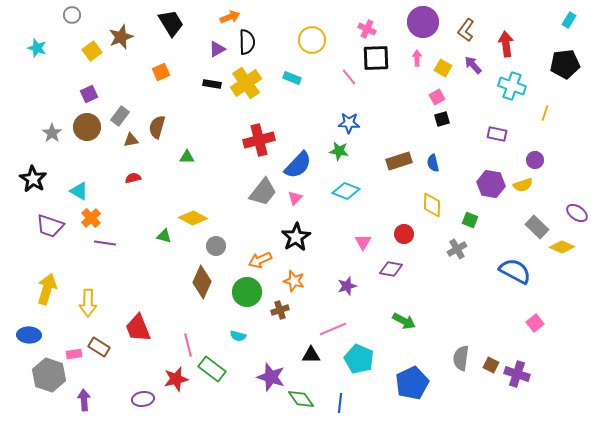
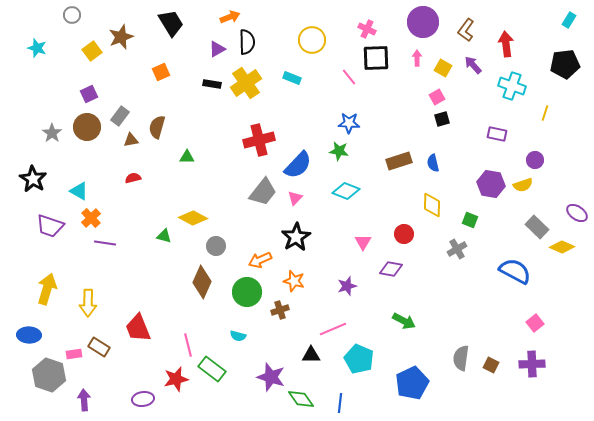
purple cross at (517, 374): moved 15 px right, 10 px up; rotated 20 degrees counterclockwise
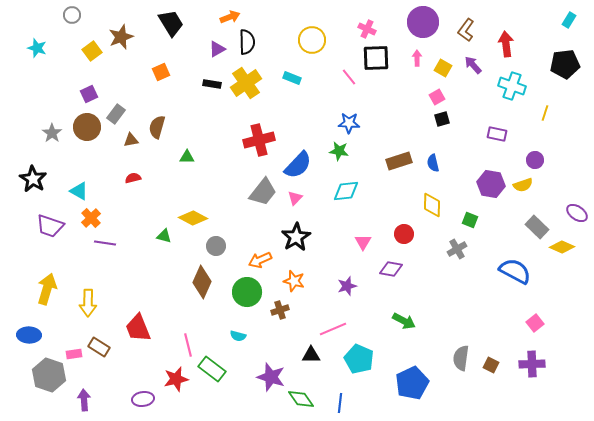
gray rectangle at (120, 116): moved 4 px left, 2 px up
cyan diamond at (346, 191): rotated 28 degrees counterclockwise
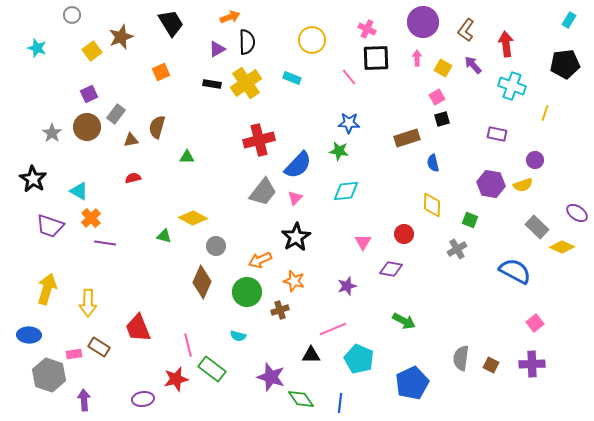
brown rectangle at (399, 161): moved 8 px right, 23 px up
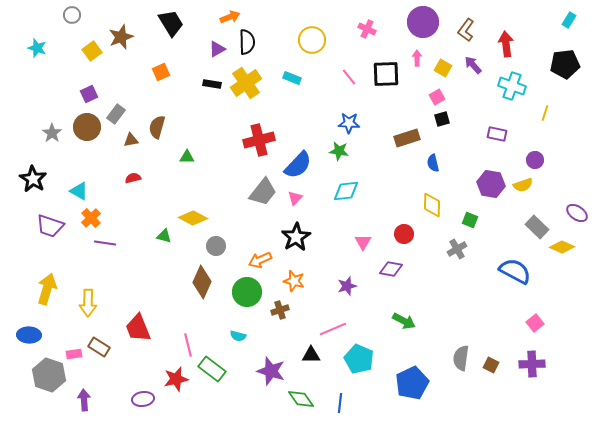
black square at (376, 58): moved 10 px right, 16 px down
purple star at (271, 377): moved 6 px up
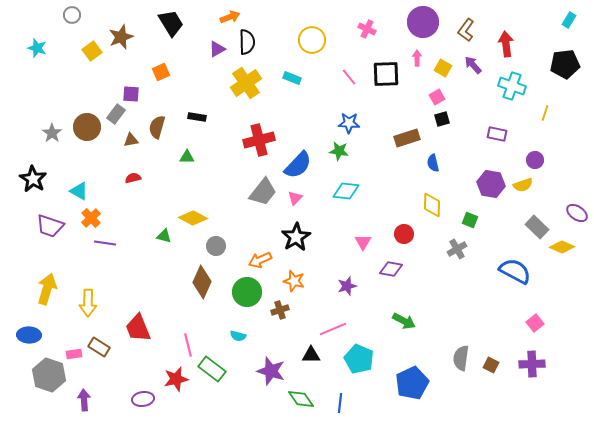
black rectangle at (212, 84): moved 15 px left, 33 px down
purple square at (89, 94): moved 42 px right; rotated 30 degrees clockwise
cyan diamond at (346, 191): rotated 12 degrees clockwise
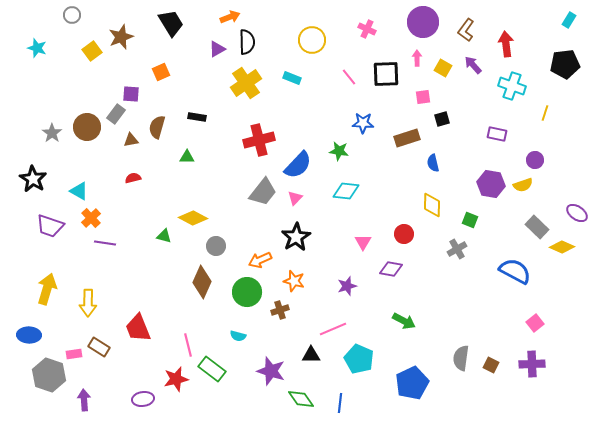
pink square at (437, 97): moved 14 px left; rotated 21 degrees clockwise
blue star at (349, 123): moved 14 px right
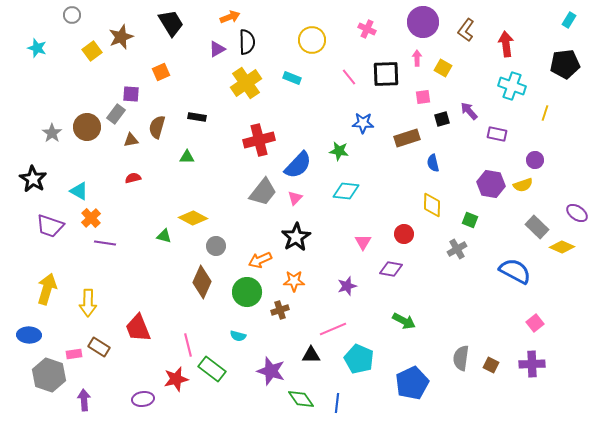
purple arrow at (473, 65): moved 4 px left, 46 px down
orange star at (294, 281): rotated 15 degrees counterclockwise
blue line at (340, 403): moved 3 px left
